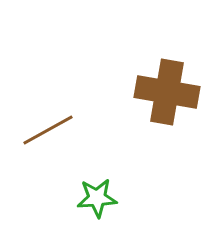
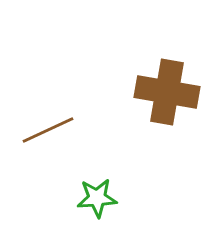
brown line: rotated 4 degrees clockwise
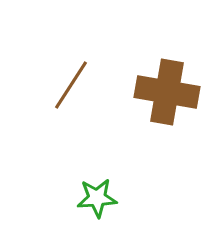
brown line: moved 23 px right, 45 px up; rotated 32 degrees counterclockwise
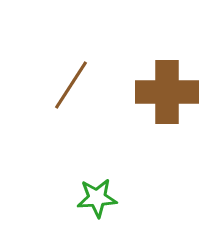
brown cross: rotated 10 degrees counterclockwise
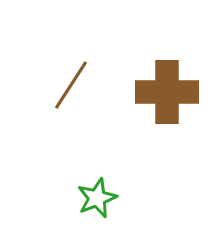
green star: rotated 18 degrees counterclockwise
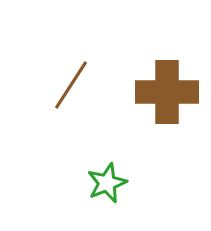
green star: moved 10 px right, 15 px up
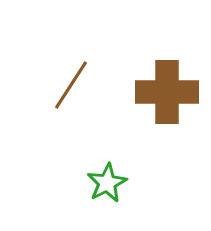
green star: rotated 6 degrees counterclockwise
